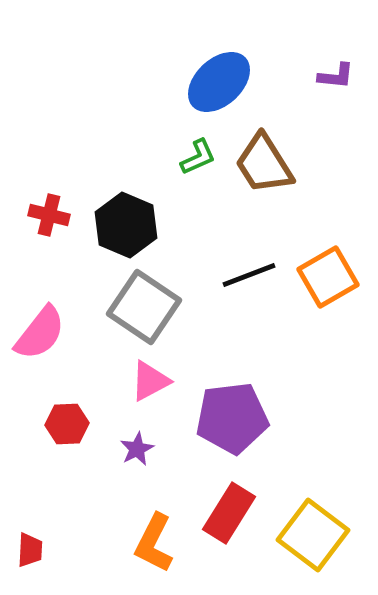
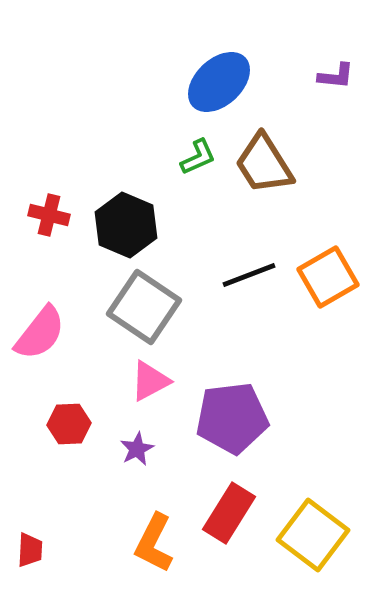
red hexagon: moved 2 px right
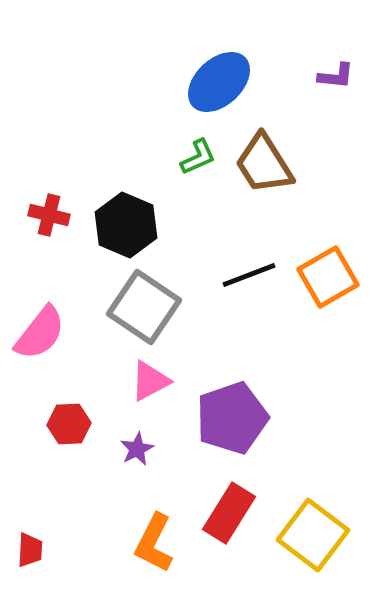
purple pentagon: rotated 12 degrees counterclockwise
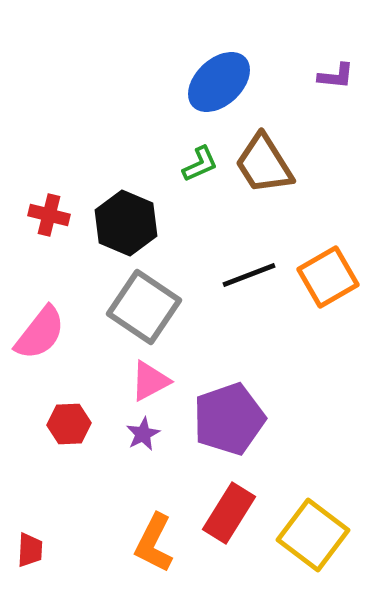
green L-shape: moved 2 px right, 7 px down
black hexagon: moved 2 px up
purple pentagon: moved 3 px left, 1 px down
purple star: moved 6 px right, 15 px up
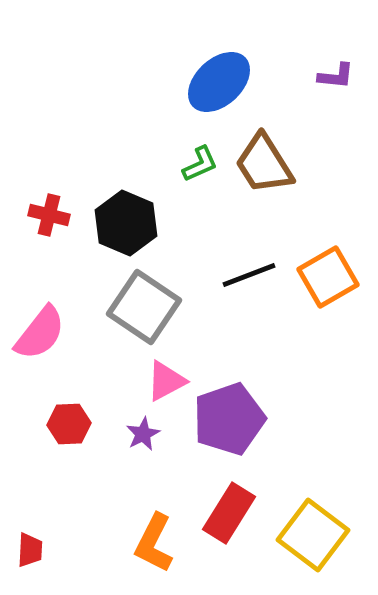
pink triangle: moved 16 px right
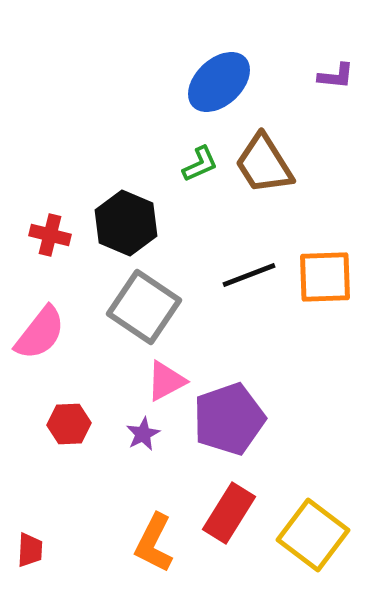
red cross: moved 1 px right, 20 px down
orange square: moved 3 px left; rotated 28 degrees clockwise
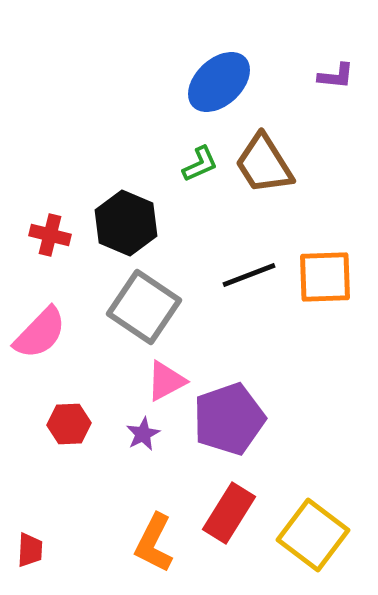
pink semicircle: rotated 6 degrees clockwise
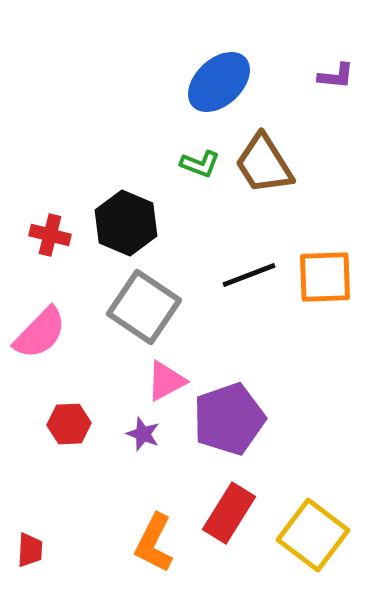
green L-shape: rotated 45 degrees clockwise
purple star: rotated 24 degrees counterclockwise
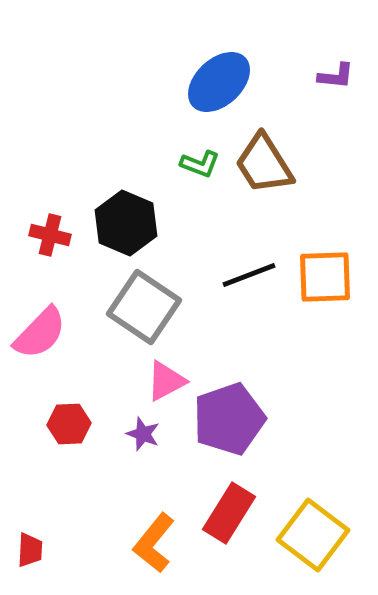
orange L-shape: rotated 12 degrees clockwise
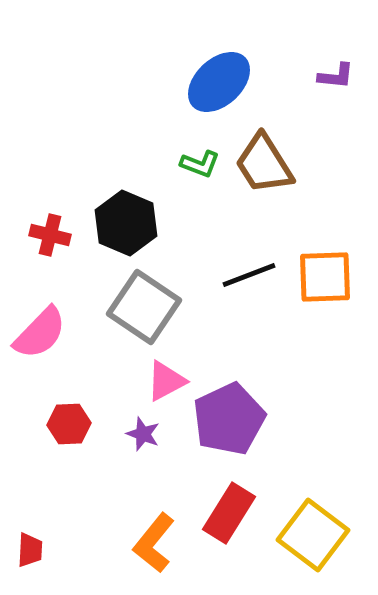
purple pentagon: rotated 6 degrees counterclockwise
